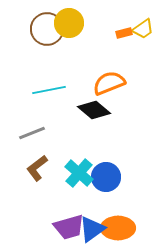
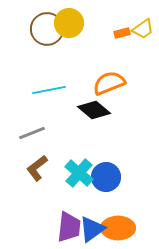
orange rectangle: moved 2 px left
purple trapezoid: rotated 68 degrees counterclockwise
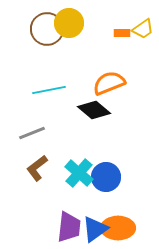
orange rectangle: rotated 14 degrees clockwise
blue triangle: moved 3 px right
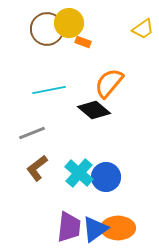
orange rectangle: moved 39 px left, 9 px down; rotated 21 degrees clockwise
orange semicircle: rotated 28 degrees counterclockwise
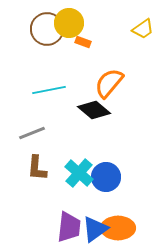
brown L-shape: rotated 48 degrees counterclockwise
